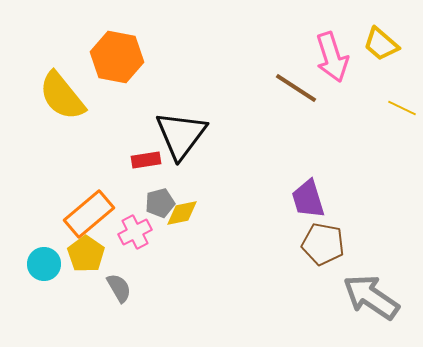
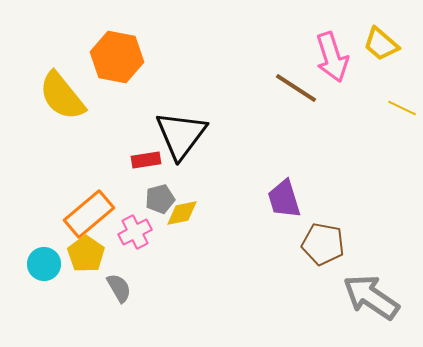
purple trapezoid: moved 24 px left
gray pentagon: moved 4 px up
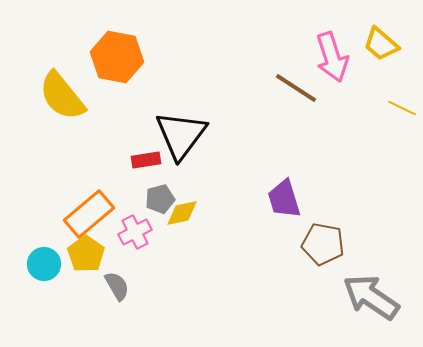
gray semicircle: moved 2 px left, 2 px up
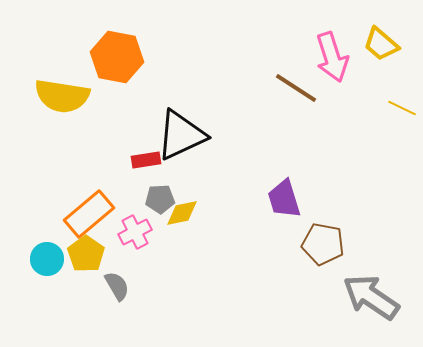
yellow semicircle: rotated 42 degrees counterclockwise
black triangle: rotated 28 degrees clockwise
gray pentagon: rotated 12 degrees clockwise
cyan circle: moved 3 px right, 5 px up
